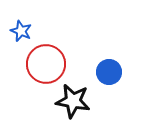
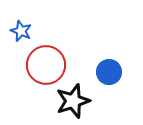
red circle: moved 1 px down
black star: rotated 28 degrees counterclockwise
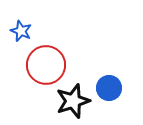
blue circle: moved 16 px down
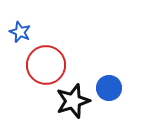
blue star: moved 1 px left, 1 px down
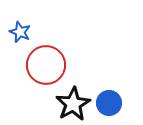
blue circle: moved 15 px down
black star: moved 3 px down; rotated 12 degrees counterclockwise
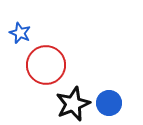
blue star: moved 1 px down
black star: rotated 8 degrees clockwise
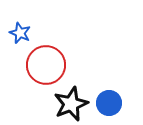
black star: moved 2 px left
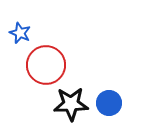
black star: rotated 20 degrees clockwise
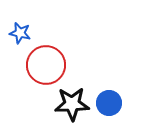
blue star: rotated 10 degrees counterclockwise
black star: moved 1 px right
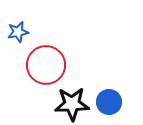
blue star: moved 2 px left, 1 px up; rotated 25 degrees counterclockwise
blue circle: moved 1 px up
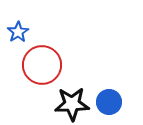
blue star: rotated 20 degrees counterclockwise
red circle: moved 4 px left
